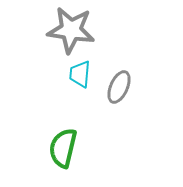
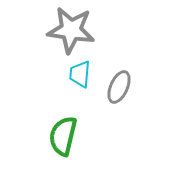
green semicircle: moved 12 px up
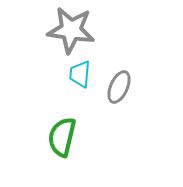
green semicircle: moved 1 px left, 1 px down
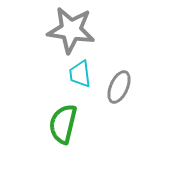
cyan trapezoid: rotated 12 degrees counterclockwise
green semicircle: moved 1 px right, 13 px up
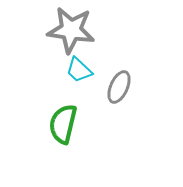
cyan trapezoid: moved 1 px left, 4 px up; rotated 40 degrees counterclockwise
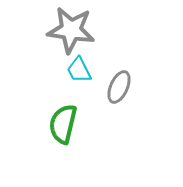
cyan trapezoid: rotated 20 degrees clockwise
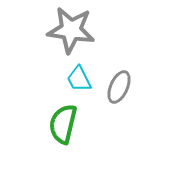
cyan trapezoid: moved 9 px down
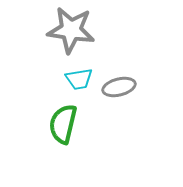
cyan trapezoid: rotated 72 degrees counterclockwise
gray ellipse: rotated 52 degrees clockwise
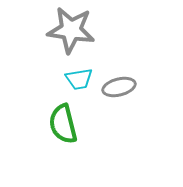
green semicircle: rotated 27 degrees counterclockwise
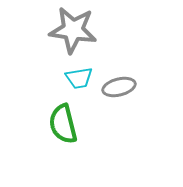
gray star: moved 2 px right
cyan trapezoid: moved 1 px up
